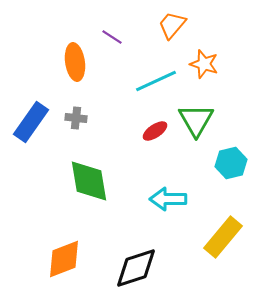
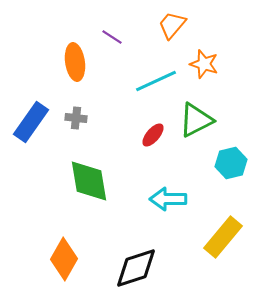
green triangle: rotated 33 degrees clockwise
red ellipse: moved 2 px left, 4 px down; rotated 15 degrees counterclockwise
orange diamond: rotated 39 degrees counterclockwise
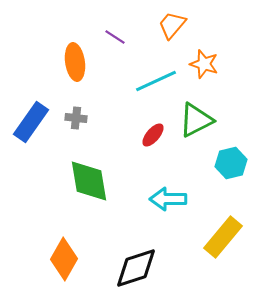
purple line: moved 3 px right
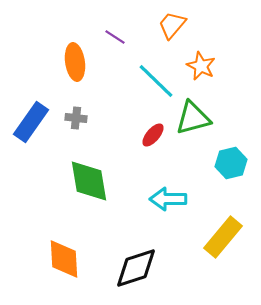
orange star: moved 3 px left, 2 px down; rotated 8 degrees clockwise
cyan line: rotated 69 degrees clockwise
green triangle: moved 3 px left, 2 px up; rotated 12 degrees clockwise
orange diamond: rotated 33 degrees counterclockwise
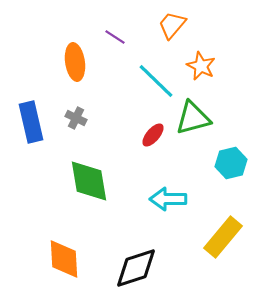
gray cross: rotated 20 degrees clockwise
blue rectangle: rotated 48 degrees counterclockwise
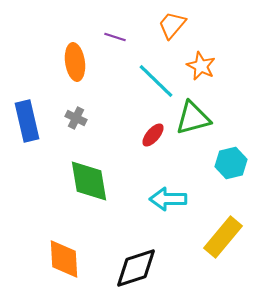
purple line: rotated 15 degrees counterclockwise
blue rectangle: moved 4 px left, 1 px up
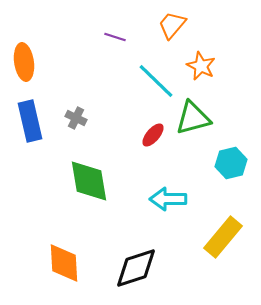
orange ellipse: moved 51 px left
blue rectangle: moved 3 px right
orange diamond: moved 4 px down
